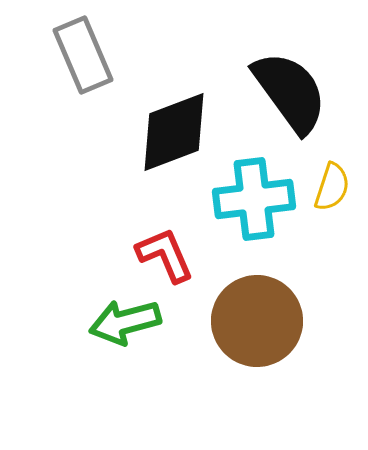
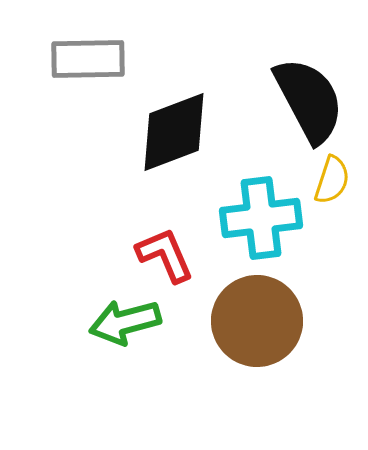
gray rectangle: moved 5 px right, 4 px down; rotated 68 degrees counterclockwise
black semicircle: moved 19 px right, 8 px down; rotated 8 degrees clockwise
yellow semicircle: moved 7 px up
cyan cross: moved 7 px right, 19 px down
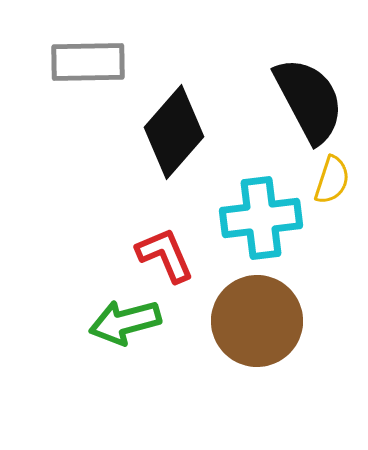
gray rectangle: moved 3 px down
black diamond: rotated 28 degrees counterclockwise
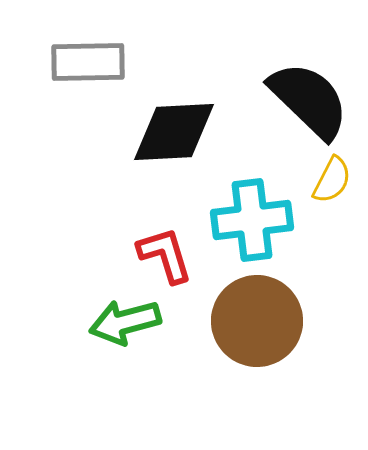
black semicircle: rotated 18 degrees counterclockwise
black diamond: rotated 46 degrees clockwise
yellow semicircle: rotated 9 degrees clockwise
cyan cross: moved 9 px left, 2 px down
red L-shape: rotated 6 degrees clockwise
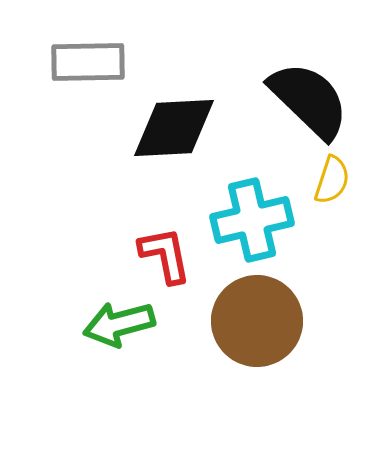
black diamond: moved 4 px up
yellow semicircle: rotated 9 degrees counterclockwise
cyan cross: rotated 6 degrees counterclockwise
red L-shape: rotated 6 degrees clockwise
green arrow: moved 6 px left, 2 px down
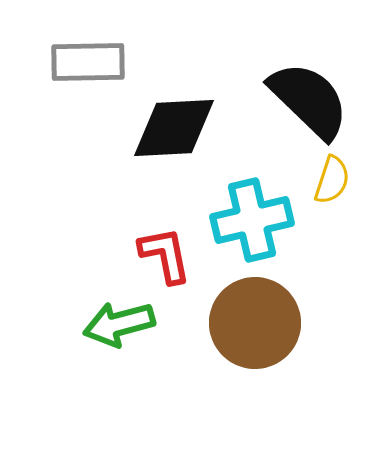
brown circle: moved 2 px left, 2 px down
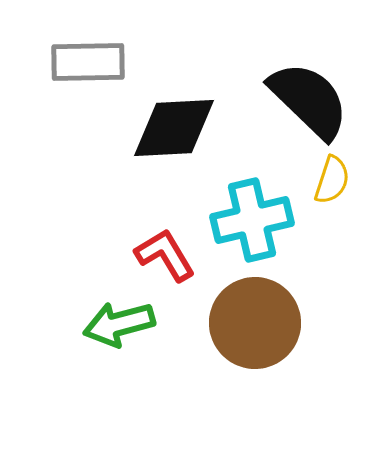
red L-shape: rotated 20 degrees counterclockwise
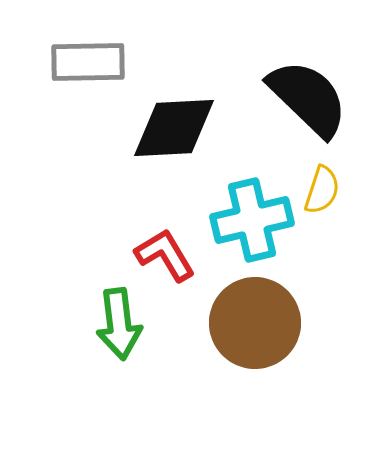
black semicircle: moved 1 px left, 2 px up
yellow semicircle: moved 10 px left, 10 px down
green arrow: rotated 82 degrees counterclockwise
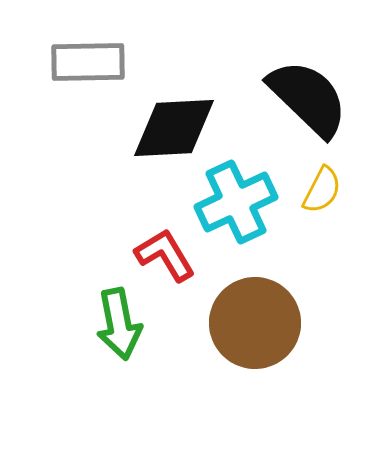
yellow semicircle: rotated 9 degrees clockwise
cyan cross: moved 16 px left, 18 px up; rotated 12 degrees counterclockwise
green arrow: rotated 4 degrees counterclockwise
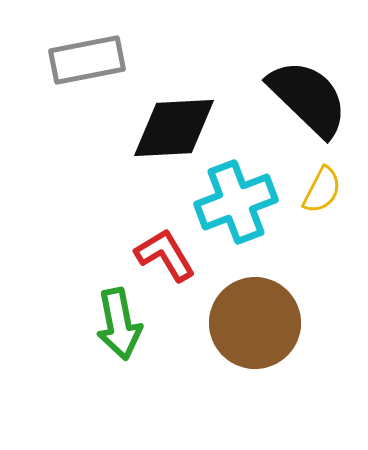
gray rectangle: moved 1 px left, 2 px up; rotated 10 degrees counterclockwise
cyan cross: rotated 4 degrees clockwise
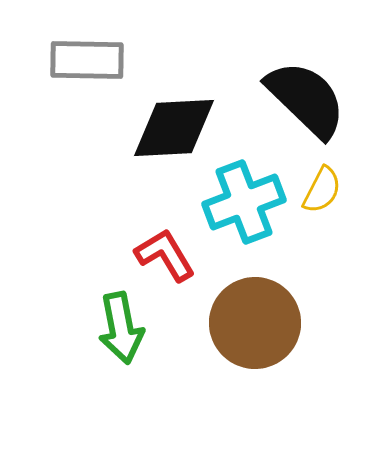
gray rectangle: rotated 12 degrees clockwise
black semicircle: moved 2 px left, 1 px down
cyan cross: moved 8 px right
green arrow: moved 2 px right, 4 px down
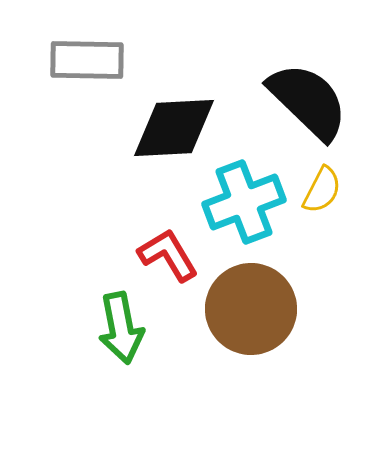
black semicircle: moved 2 px right, 2 px down
red L-shape: moved 3 px right
brown circle: moved 4 px left, 14 px up
